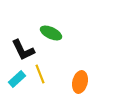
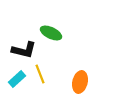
black L-shape: moved 1 px right; rotated 50 degrees counterclockwise
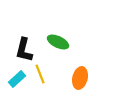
green ellipse: moved 7 px right, 9 px down
black L-shape: rotated 90 degrees clockwise
orange ellipse: moved 4 px up
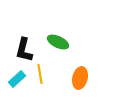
yellow line: rotated 12 degrees clockwise
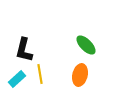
green ellipse: moved 28 px right, 3 px down; rotated 20 degrees clockwise
orange ellipse: moved 3 px up
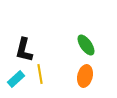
green ellipse: rotated 10 degrees clockwise
orange ellipse: moved 5 px right, 1 px down
cyan rectangle: moved 1 px left
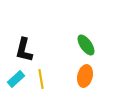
yellow line: moved 1 px right, 5 px down
